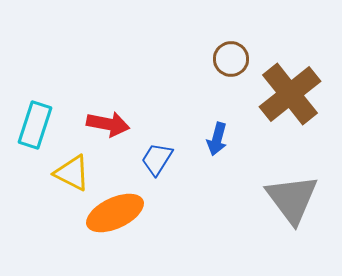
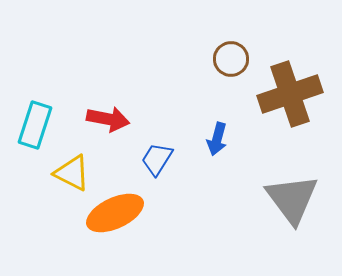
brown cross: rotated 20 degrees clockwise
red arrow: moved 5 px up
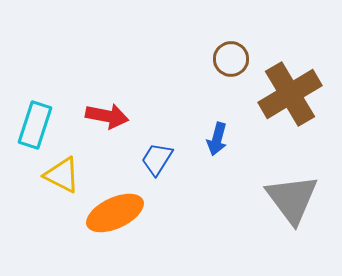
brown cross: rotated 12 degrees counterclockwise
red arrow: moved 1 px left, 3 px up
yellow triangle: moved 10 px left, 2 px down
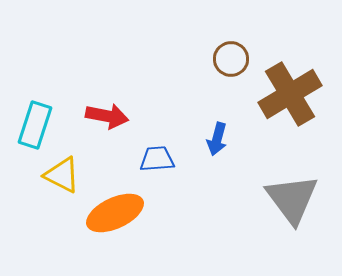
blue trapezoid: rotated 54 degrees clockwise
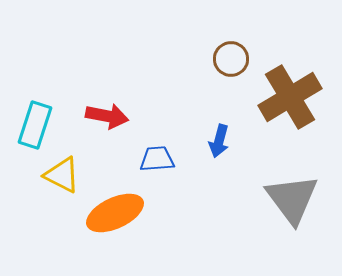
brown cross: moved 3 px down
blue arrow: moved 2 px right, 2 px down
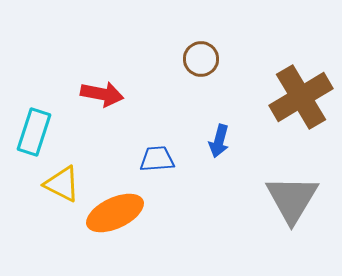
brown circle: moved 30 px left
brown cross: moved 11 px right
red arrow: moved 5 px left, 22 px up
cyan rectangle: moved 1 px left, 7 px down
yellow triangle: moved 9 px down
gray triangle: rotated 8 degrees clockwise
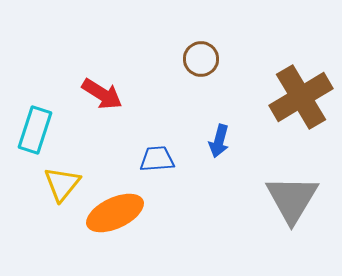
red arrow: rotated 21 degrees clockwise
cyan rectangle: moved 1 px right, 2 px up
yellow triangle: rotated 42 degrees clockwise
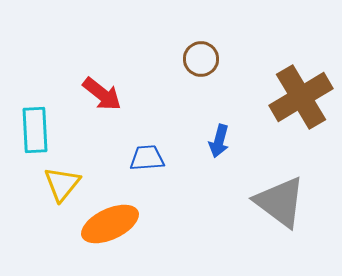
red arrow: rotated 6 degrees clockwise
cyan rectangle: rotated 21 degrees counterclockwise
blue trapezoid: moved 10 px left, 1 px up
gray triangle: moved 12 px left, 3 px down; rotated 24 degrees counterclockwise
orange ellipse: moved 5 px left, 11 px down
